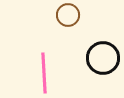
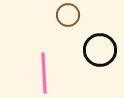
black circle: moved 3 px left, 8 px up
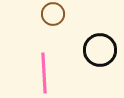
brown circle: moved 15 px left, 1 px up
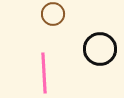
black circle: moved 1 px up
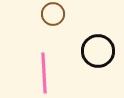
black circle: moved 2 px left, 2 px down
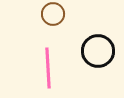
pink line: moved 4 px right, 5 px up
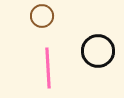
brown circle: moved 11 px left, 2 px down
